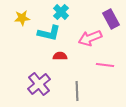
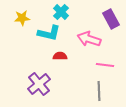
pink arrow: moved 1 px left, 1 px down; rotated 40 degrees clockwise
gray line: moved 22 px right
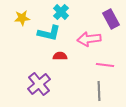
pink arrow: rotated 25 degrees counterclockwise
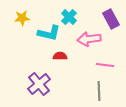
cyan cross: moved 8 px right, 5 px down
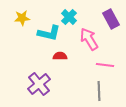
pink arrow: rotated 65 degrees clockwise
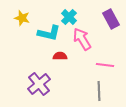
yellow star: rotated 21 degrees clockwise
pink arrow: moved 7 px left
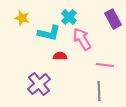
purple rectangle: moved 2 px right
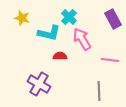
pink line: moved 5 px right, 5 px up
purple cross: rotated 20 degrees counterclockwise
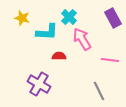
purple rectangle: moved 1 px up
cyan L-shape: moved 2 px left, 1 px up; rotated 10 degrees counterclockwise
red semicircle: moved 1 px left
gray line: rotated 24 degrees counterclockwise
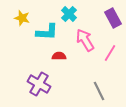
cyan cross: moved 3 px up
pink arrow: moved 3 px right, 1 px down
pink line: moved 7 px up; rotated 66 degrees counterclockwise
